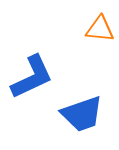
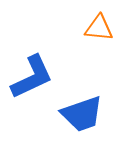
orange triangle: moved 1 px left, 1 px up
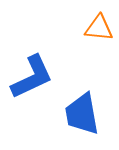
blue trapezoid: rotated 99 degrees clockwise
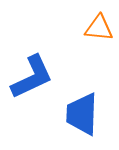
blue trapezoid: rotated 12 degrees clockwise
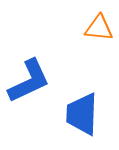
blue L-shape: moved 3 px left, 4 px down
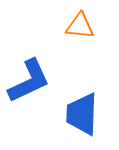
orange triangle: moved 19 px left, 2 px up
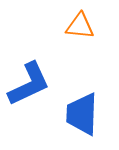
blue L-shape: moved 3 px down
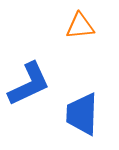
orange triangle: rotated 12 degrees counterclockwise
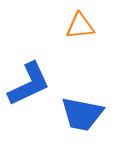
blue trapezoid: rotated 81 degrees counterclockwise
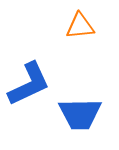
blue trapezoid: moved 2 px left; rotated 12 degrees counterclockwise
